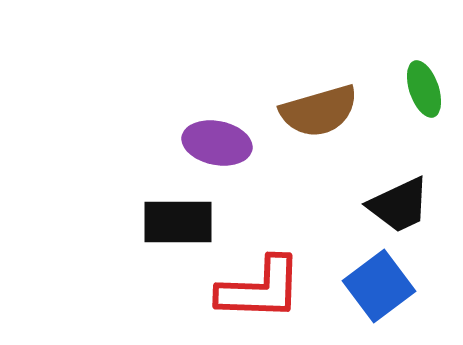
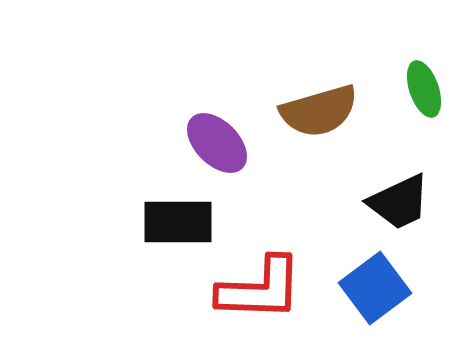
purple ellipse: rotated 34 degrees clockwise
black trapezoid: moved 3 px up
blue square: moved 4 px left, 2 px down
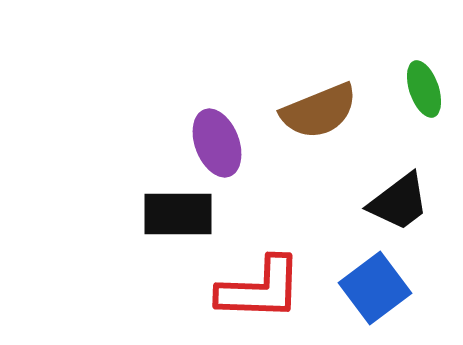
brown semicircle: rotated 6 degrees counterclockwise
purple ellipse: rotated 24 degrees clockwise
black trapezoid: rotated 12 degrees counterclockwise
black rectangle: moved 8 px up
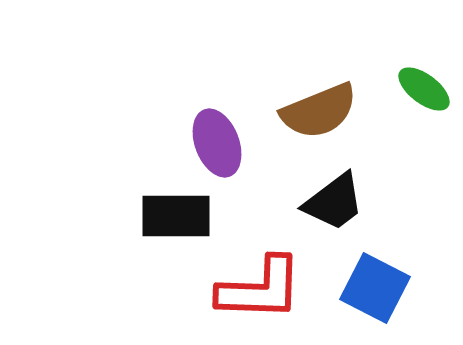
green ellipse: rotated 34 degrees counterclockwise
black trapezoid: moved 65 px left
black rectangle: moved 2 px left, 2 px down
blue square: rotated 26 degrees counterclockwise
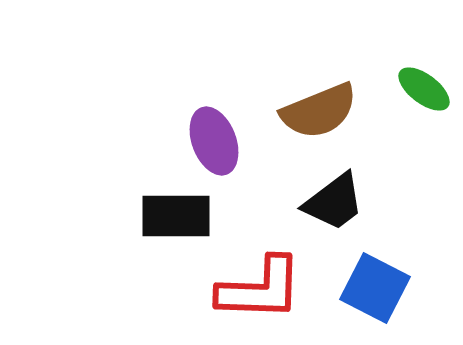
purple ellipse: moved 3 px left, 2 px up
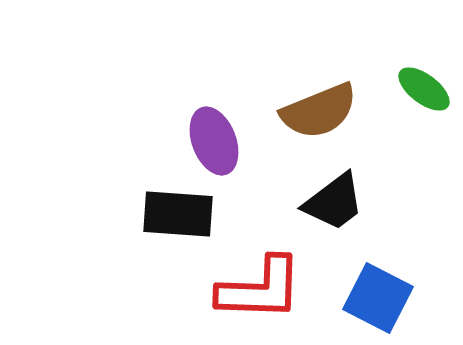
black rectangle: moved 2 px right, 2 px up; rotated 4 degrees clockwise
blue square: moved 3 px right, 10 px down
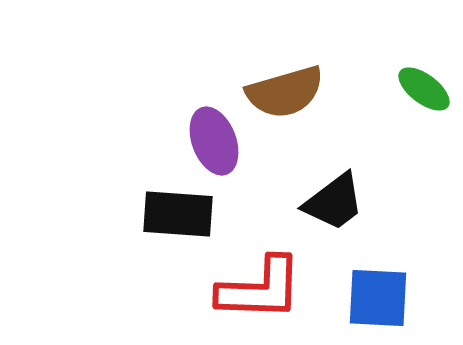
brown semicircle: moved 34 px left, 19 px up; rotated 6 degrees clockwise
blue square: rotated 24 degrees counterclockwise
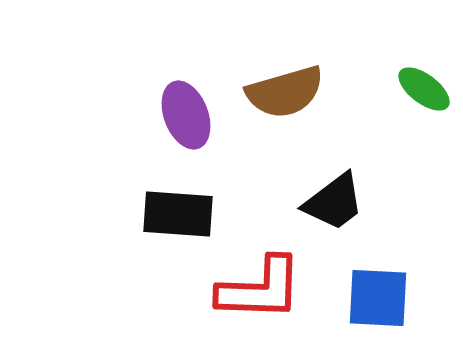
purple ellipse: moved 28 px left, 26 px up
